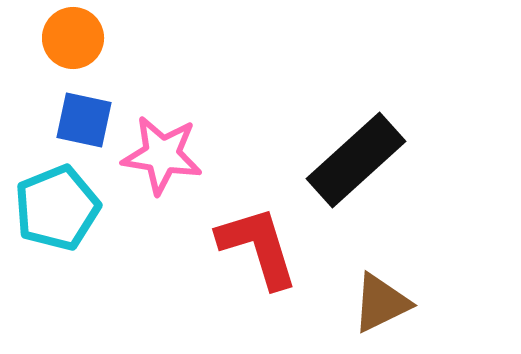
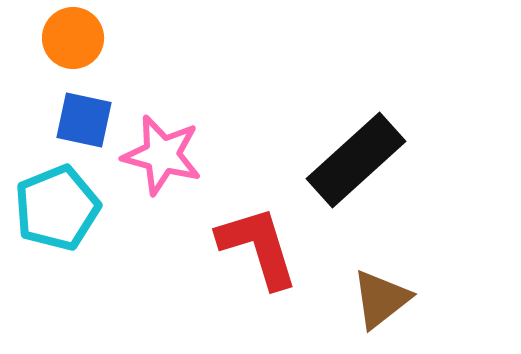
pink star: rotated 6 degrees clockwise
brown triangle: moved 4 px up; rotated 12 degrees counterclockwise
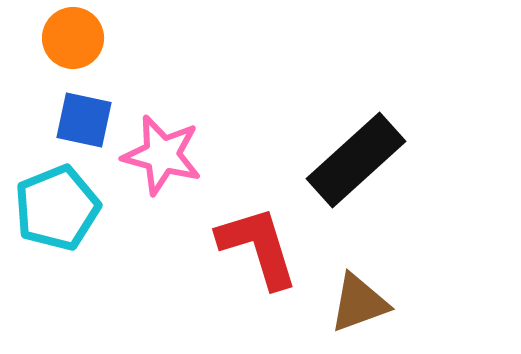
brown triangle: moved 22 px left, 4 px down; rotated 18 degrees clockwise
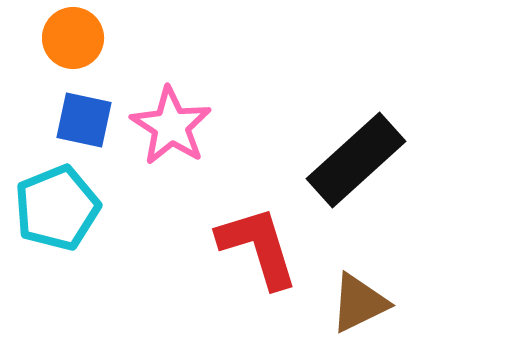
pink star: moved 9 px right, 29 px up; rotated 18 degrees clockwise
brown triangle: rotated 6 degrees counterclockwise
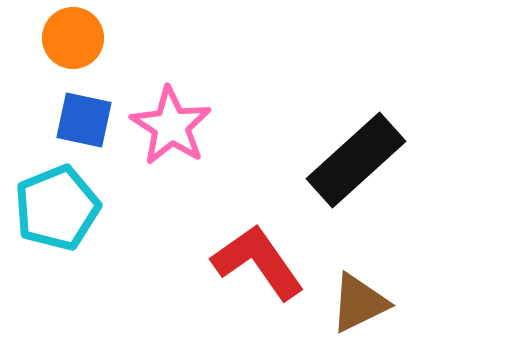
red L-shape: moved 15 px down; rotated 18 degrees counterclockwise
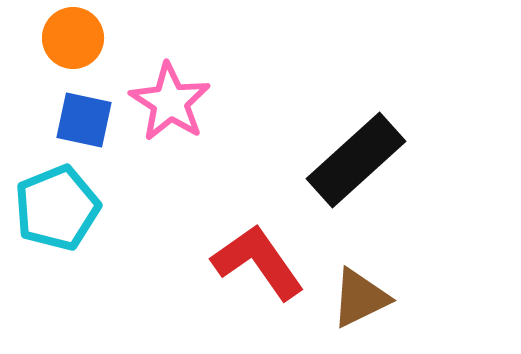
pink star: moved 1 px left, 24 px up
brown triangle: moved 1 px right, 5 px up
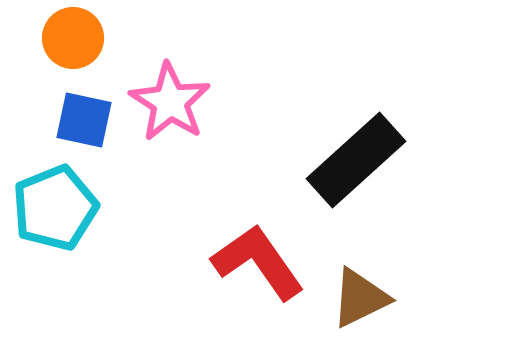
cyan pentagon: moved 2 px left
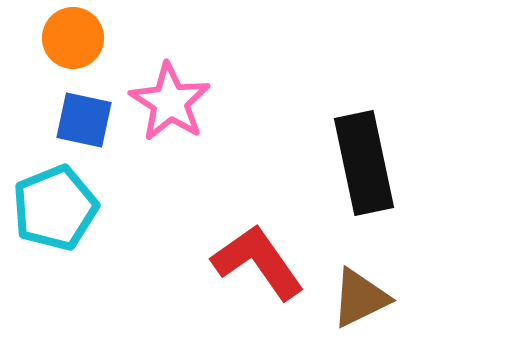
black rectangle: moved 8 px right, 3 px down; rotated 60 degrees counterclockwise
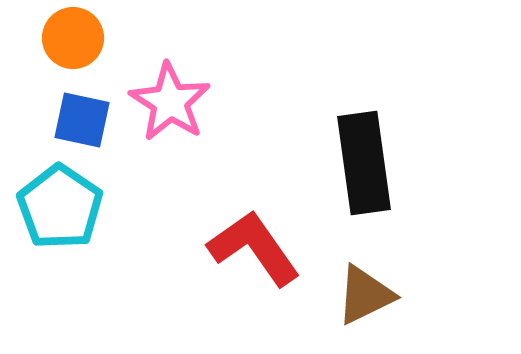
blue square: moved 2 px left
black rectangle: rotated 4 degrees clockwise
cyan pentagon: moved 5 px right, 1 px up; rotated 16 degrees counterclockwise
red L-shape: moved 4 px left, 14 px up
brown triangle: moved 5 px right, 3 px up
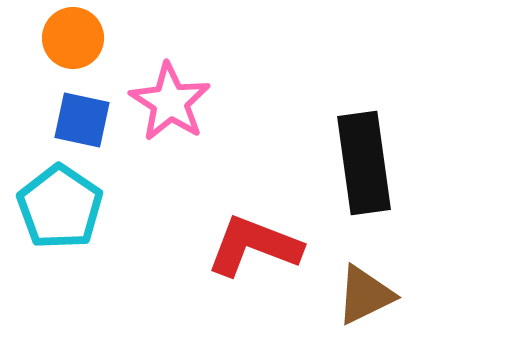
red L-shape: moved 2 px up; rotated 34 degrees counterclockwise
